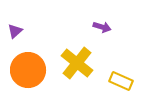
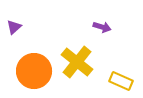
purple triangle: moved 1 px left, 4 px up
yellow cross: moved 1 px up
orange circle: moved 6 px right, 1 px down
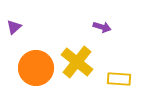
orange circle: moved 2 px right, 3 px up
yellow rectangle: moved 2 px left, 2 px up; rotated 20 degrees counterclockwise
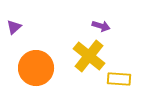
purple arrow: moved 1 px left, 1 px up
yellow cross: moved 12 px right, 6 px up
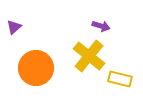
yellow rectangle: moved 1 px right; rotated 10 degrees clockwise
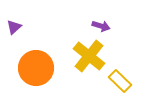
yellow rectangle: moved 2 px down; rotated 30 degrees clockwise
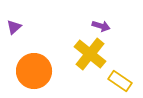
yellow cross: moved 1 px right, 2 px up
orange circle: moved 2 px left, 3 px down
yellow rectangle: rotated 10 degrees counterclockwise
